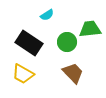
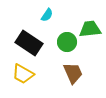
cyan semicircle: rotated 24 degrees counterclockwise
brown trapezoid: rotated 20 degrees clockwise
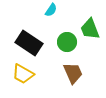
cyan semicircle: moved 4 px right, 5 px up
green trapezoid: rotated 105 degrees counterclockwise
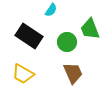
black rectangle: moved 7 px up
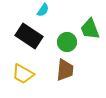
cyan semicircle: moved 8 px left
brown trapezoid: moved 8 px left, 3 px up; rotated 30 degrees clockwise
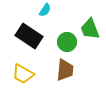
cyan semicircle: moved 2 px right
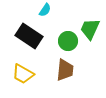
green trapezoid: rotated 45 degrees clockwise
green circle: moved 1 px right, 1 px up
